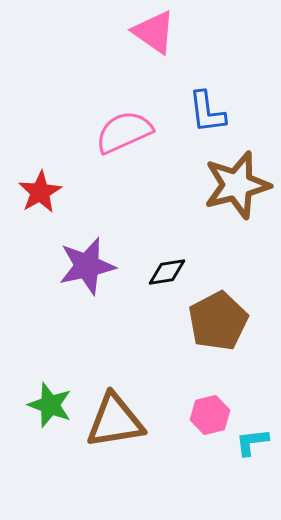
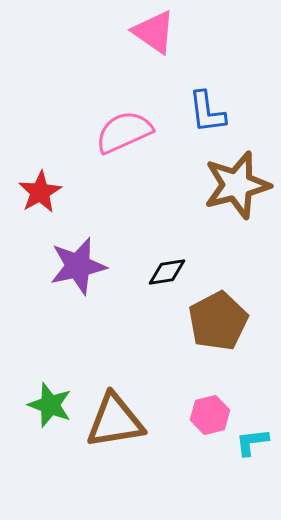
purple star: moved 9 px left
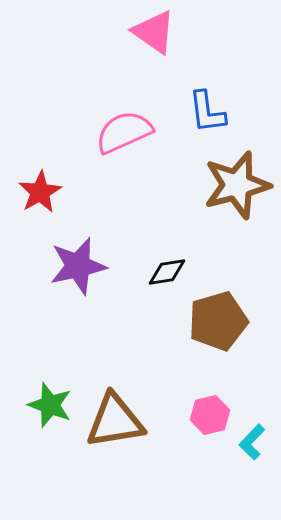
brown pentagon: rotated 12 degrees clockwise
cyan L-shape: rotated 39 degrees counterclockwise
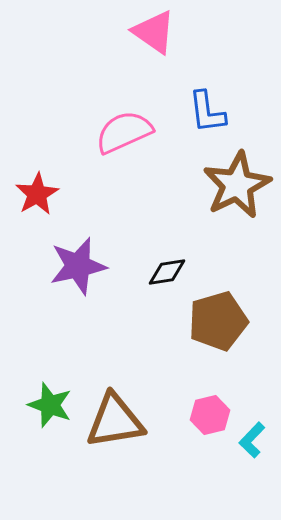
brown star: rotated 12 degrees counterclockwise
red star: moved 3 px left, 2 px down
cyan L-shape: moved 2 px up
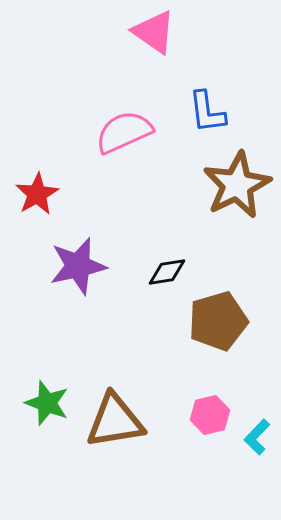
green star: moved 3 px left, 2 px up
cyan L-shape: moved 5 px right, 3 px up
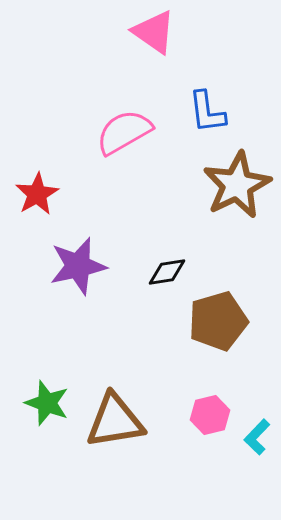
pink semicircle: rotated 6 degrees counterclockwise
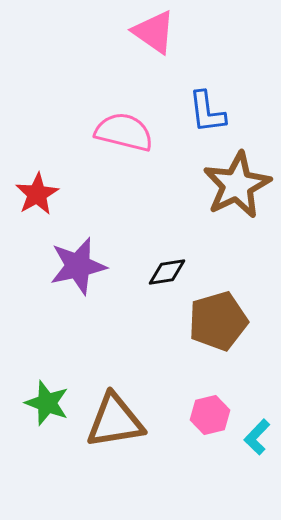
pink semicircle: rotated 44 degrees clockwise
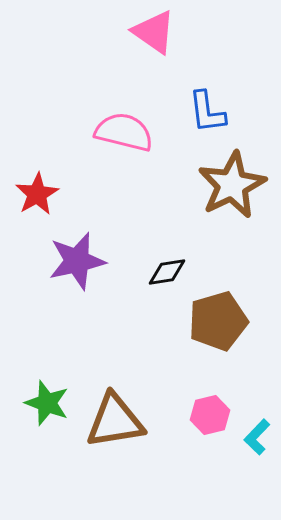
brown star: moved 5 px left
purple star: moved 1 px left, 5 px up
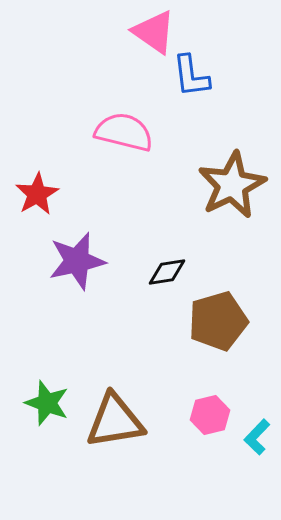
blue L-shape: moved 16 px left, 36 px up
